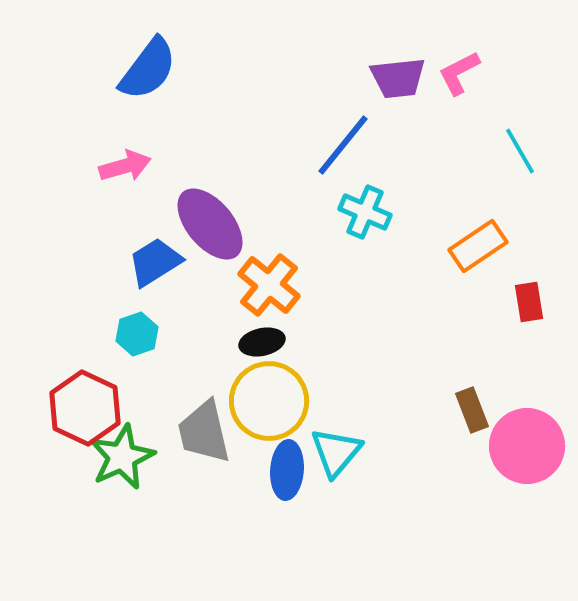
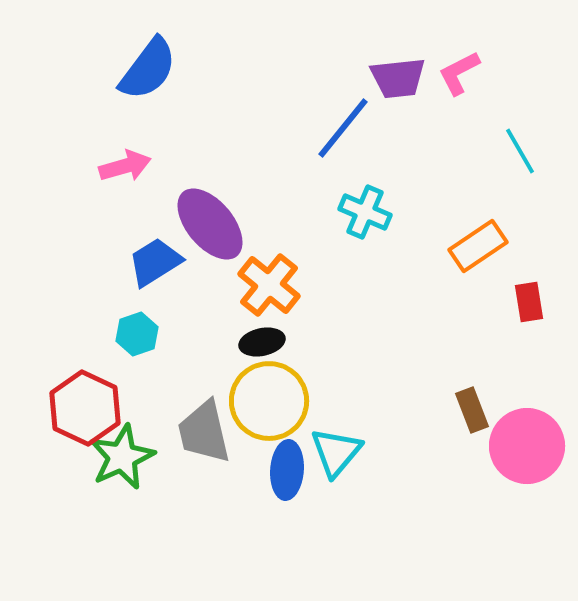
blue line: moved 17 px up
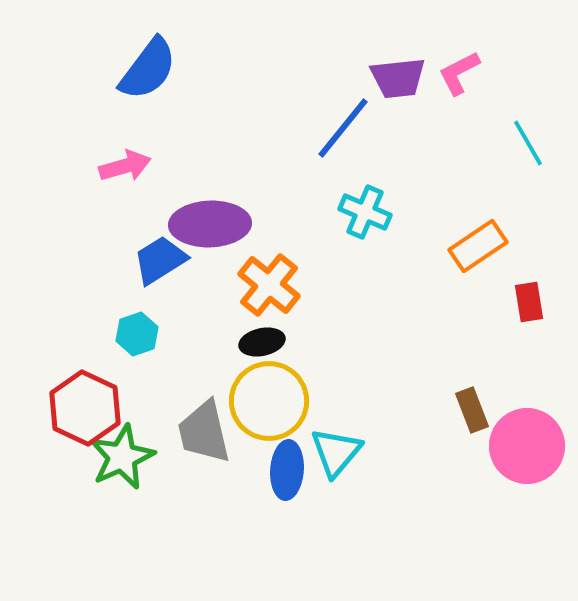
cyan line: moved 8 px right, 8 px up
purple ellipse: rotated 52 degrees counterclockwise
blue trapezoid: moved 5 px right, 2 px up
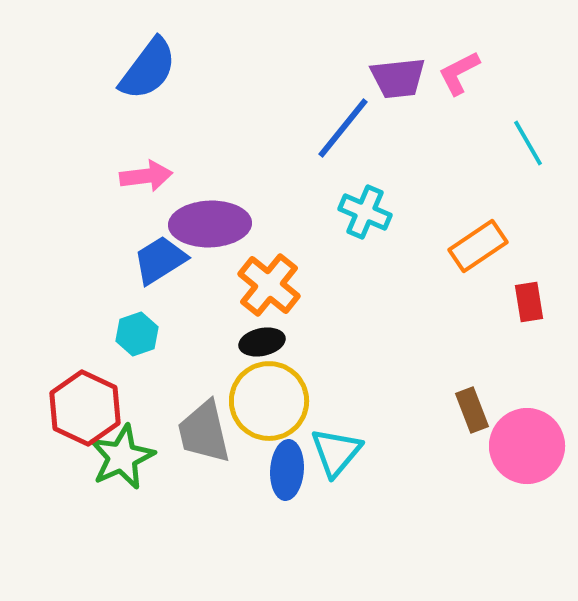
pink arrow: moved 21 px right, 10 px down; rotated 9 degrees clockwise
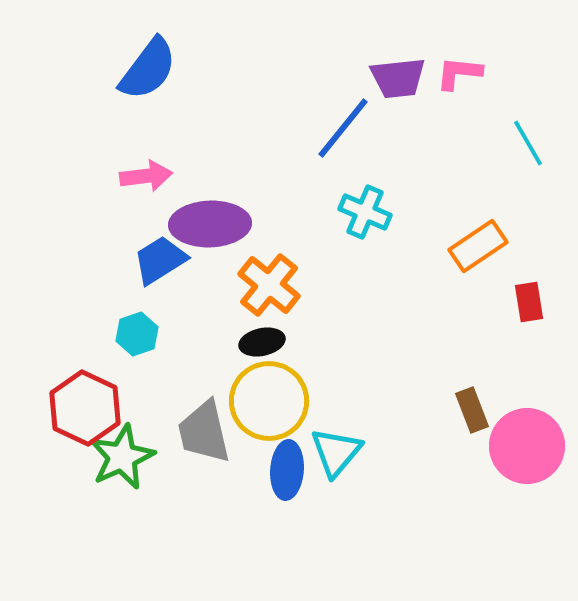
pink L-shape: rotated 33 degrees clockwise
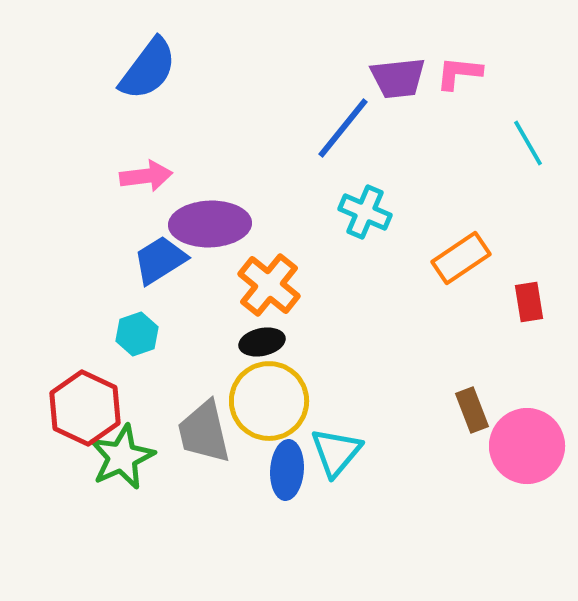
orange rectangle: moved 17 px left, 12 px down
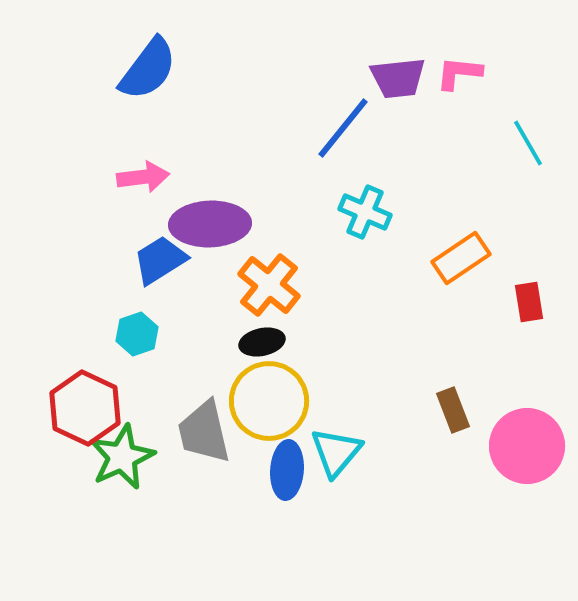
pink arrow: moved 3 px left, 1 px down
brown rectangle: moved 19 px left
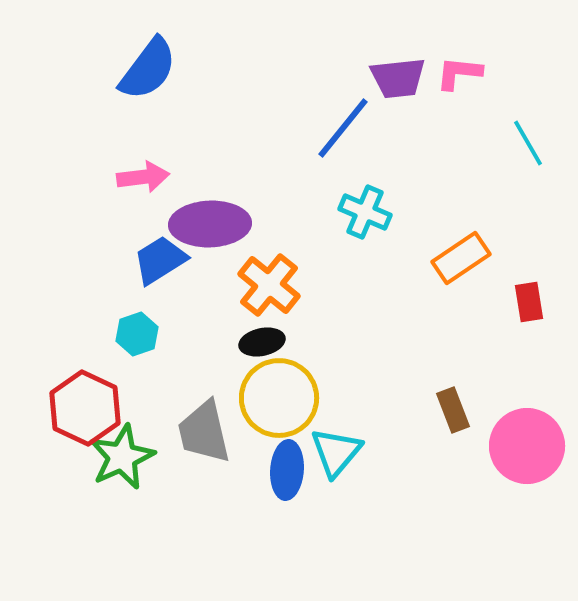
yellow circle: moved 10 px right, 3 px up
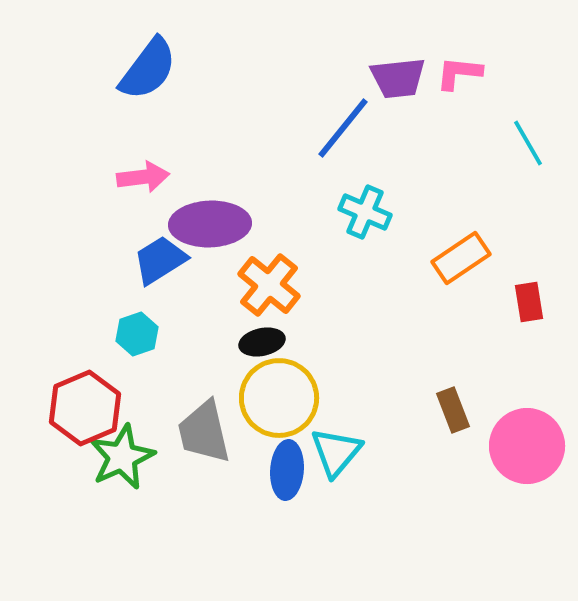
red hexagon: rotated 12 degrees clockwise
